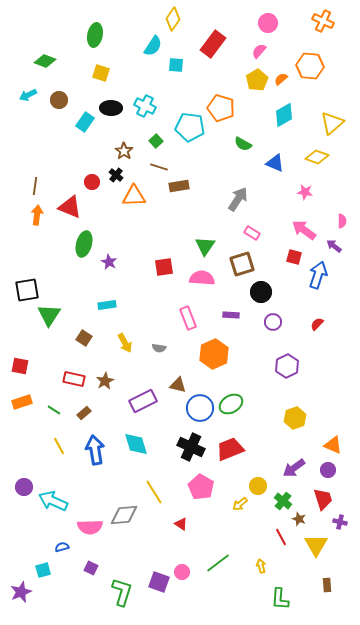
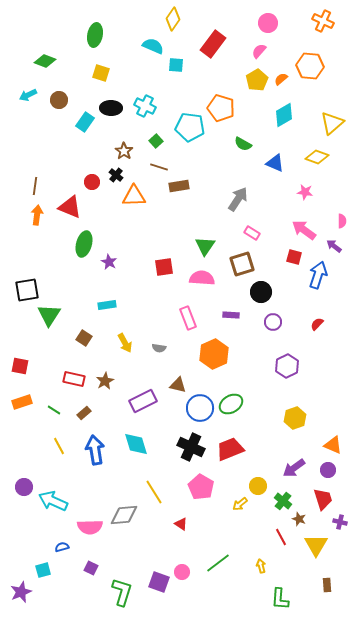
cyan semicircle at (153, 46): rotated 100 degrees counterclockwise
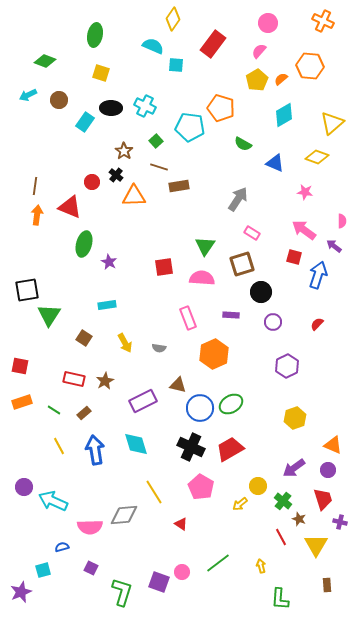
red trapezoid at (230, 449): rotated 8 degrees counterclockwise
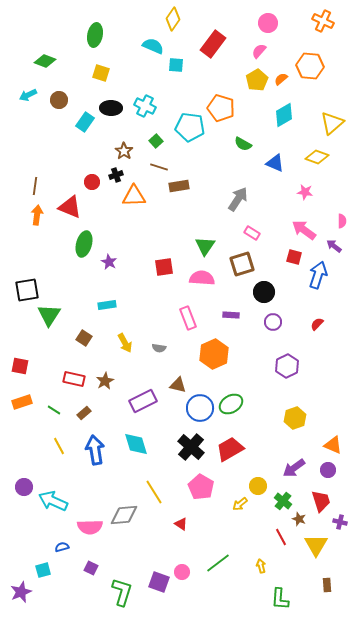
black cross at (116, 175): rotated 32 degrees clockwise
black circle at (261, 292): moved 3 px right
black cross at (191, 447): rotated 16 degrees clockwise
red trapezoid at (323, 499): moved 2 px left, 2 px down
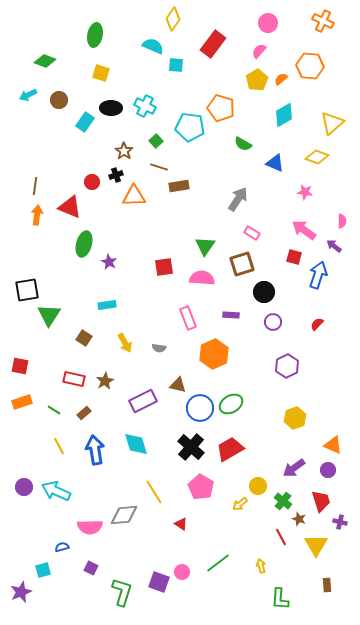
cyan arrow at (53, 501): moved 3 px right, 10 px up
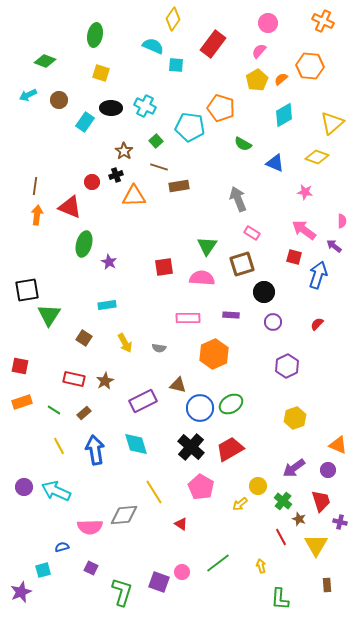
gray arrow at (238, 199): rotated 55 degrees counterclockwise
green triangle at (205, 246): moved 2 px right
pink rectangle at (188, 318): rotated 70 degrees counterclockwise
orange triangle at (333, 445): moved 5 px right
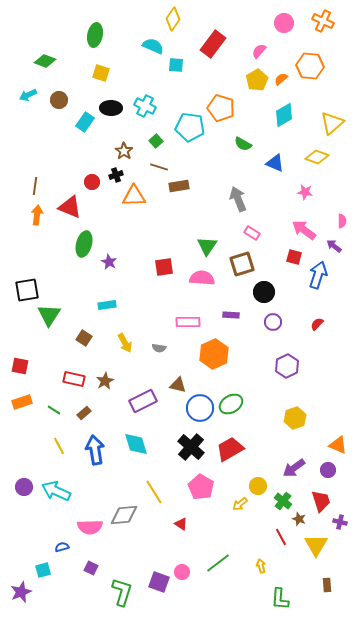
pink circle at (268, 23): moved 16 px right
pink rectangle at (188, 318): moved 4 px down
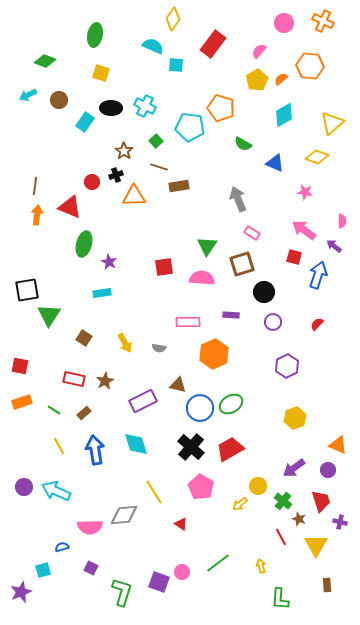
cyan rectangle at (107, 305): moved 5 px left, 12 px up
